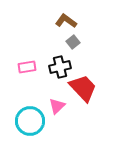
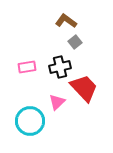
gray square: moved 2 px right
red trapezoid: moved 1 px right
pink triangle: moved 4 px up
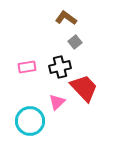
brown L-shape: moved 3 px up
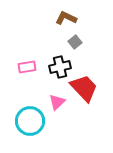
brown L-shape: rotated 10 degrees counterclockwise
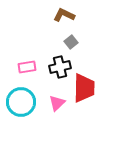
brown L-shape: moved 2 px left, 3 px up
gray square: moved 4 px left
red trapezoid: rotated 44 degrees clockwise
pink triangle: moved 1 px down
cyan circle: moved 9 px left, 19 px up
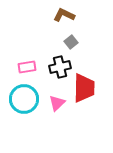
cyan circle: moved 3 px right, 3 px up
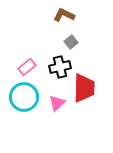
pink rectangle: rotated 30 degrees counterclockwise
cyan circle: moved 2 px up
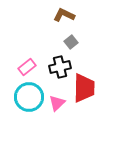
cyan circle: moved 5 px right
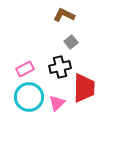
pink rectangle: moved 2 px left, 2 px down; rotated 12 degrees clockwise
